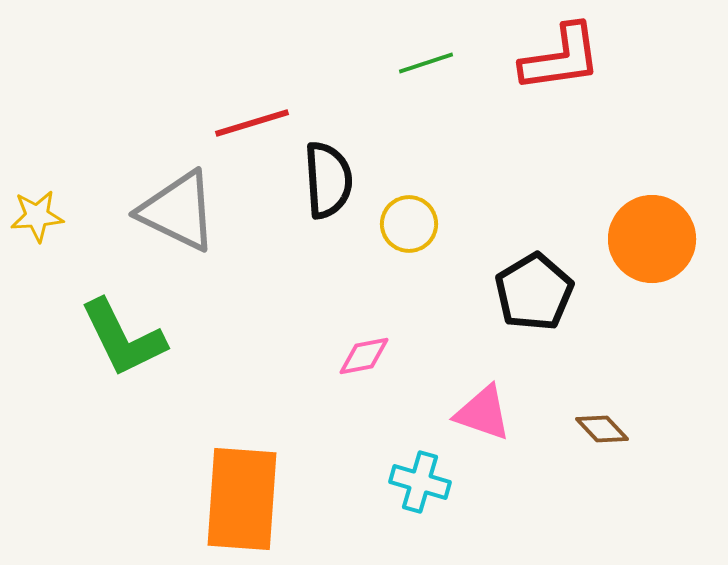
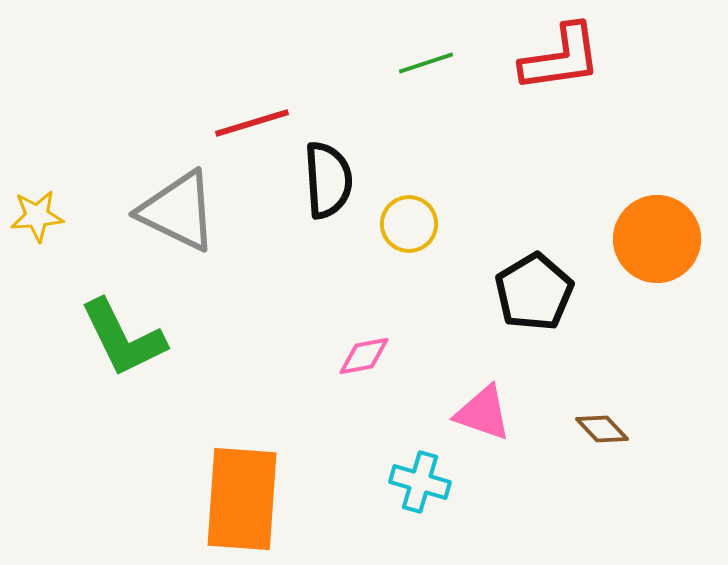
orange circle: moved 5 px right
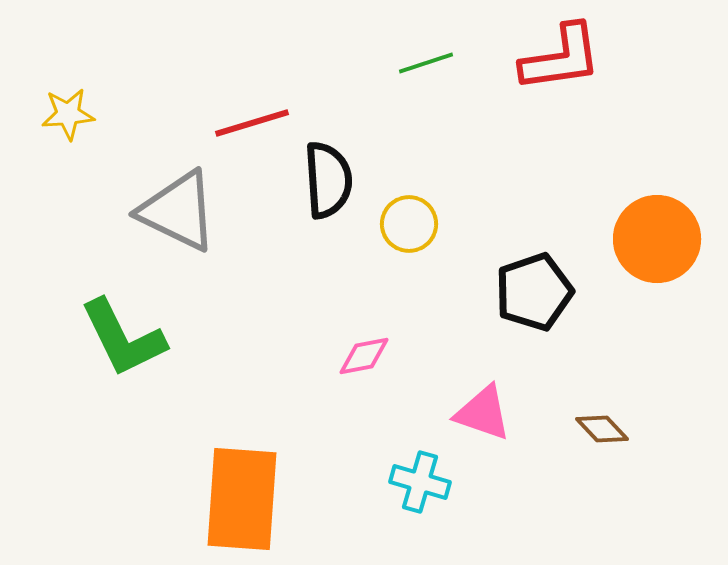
yellow star: moved 31 px right, 102 px up
black pentagon: rotated 12 degrees clockwise
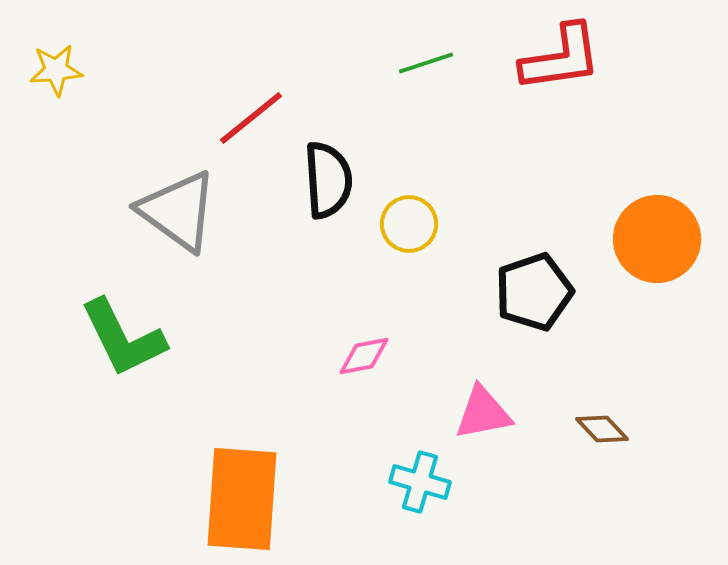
yellow star: moved 12 px left, 44 px up
red line: moved 1 px left, 5 px up; rotated 22 degrees counterclockwise
gray triangle: rotated 10 degrees clockwise
pink triangle: rotated 30 degrees counterclockwise
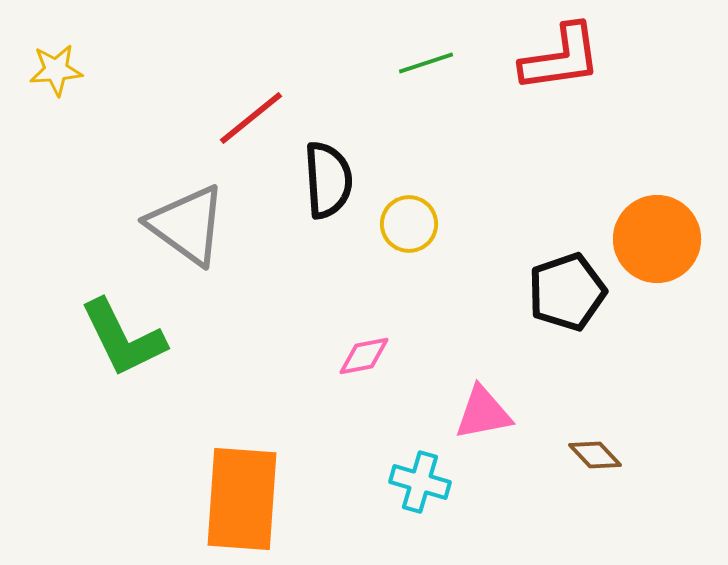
gray triangle: moved 9 px right, 14 px down
black pentagon: moved 33 px right
brown diamond: moved 7 px left, 26 px down
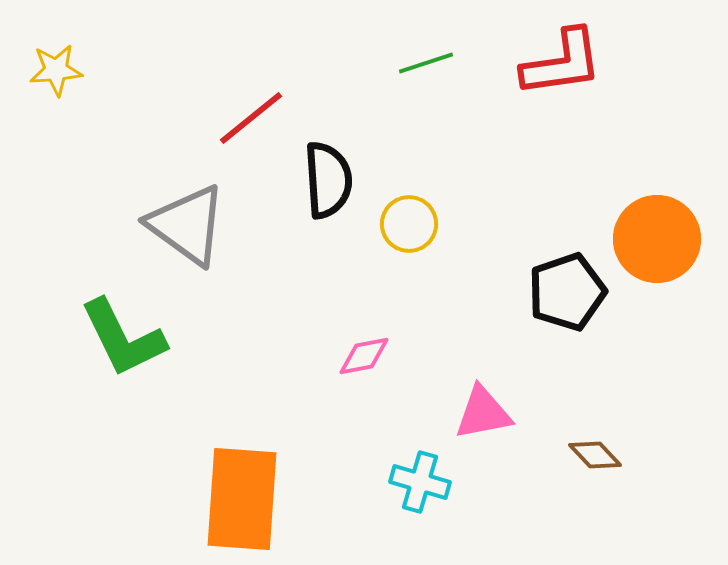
red L-shape: moved 1 px right, 5 px down
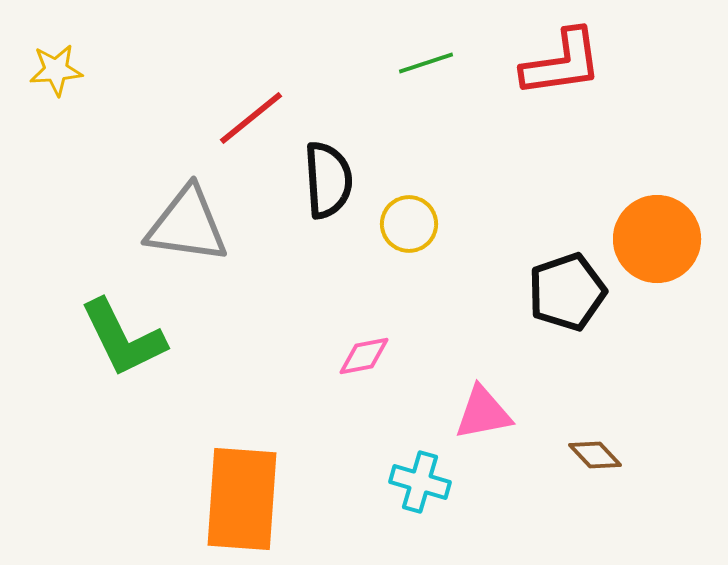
gray triangle: rotated 28 degrees counterclockwise
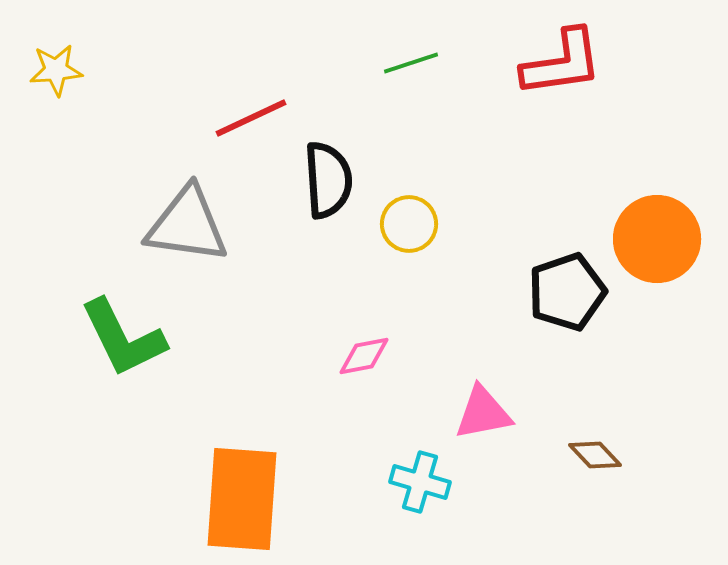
green line: moved 15 px left
red line: rotated 14 degrees clockwise
